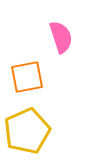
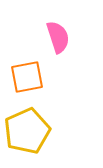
pink semicircle: moved 3 px left
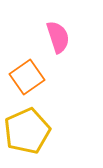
orange square: rotated 24 degrees counterclockwise
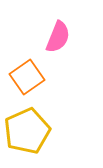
pink semicircle: rotated 40 degrees clockwise
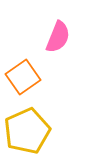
orange square: moved 4 px left
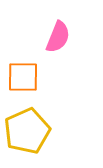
orange square: rotated 36 degrees clockwise
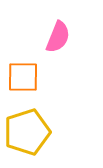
yellow pentagon: moved 1 px down; rotated 6 degrees clockwise
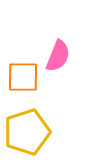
pink semicircle: moved 19 px down
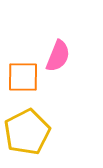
yellow pentagon: rotated 9 degrees counterclockwise
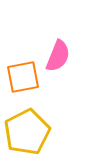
orange square: rotated 12 degrees counterclockwise
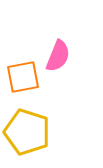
yellow pentagon: rotated 27 degrees counterclockwise
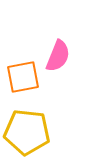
yellow pentagon: rotated 12 degrees counterclockwise
